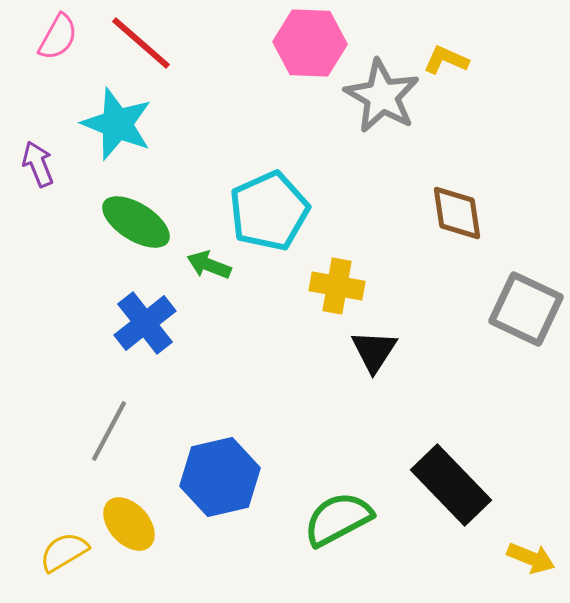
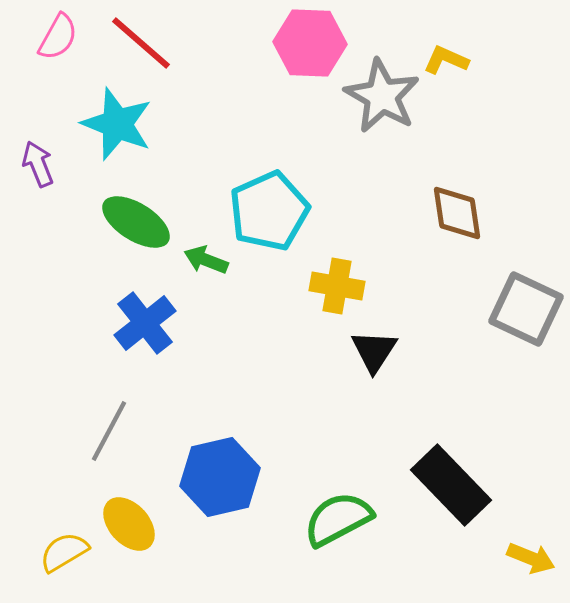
green arrow: moved 3 px left, 5 px up
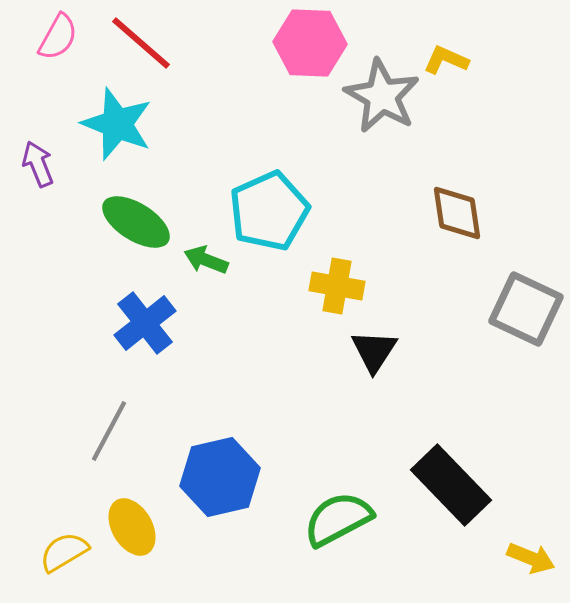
yellow ellipse: moved 3 px right, 3 px down; rotated 12 degrees clockwise
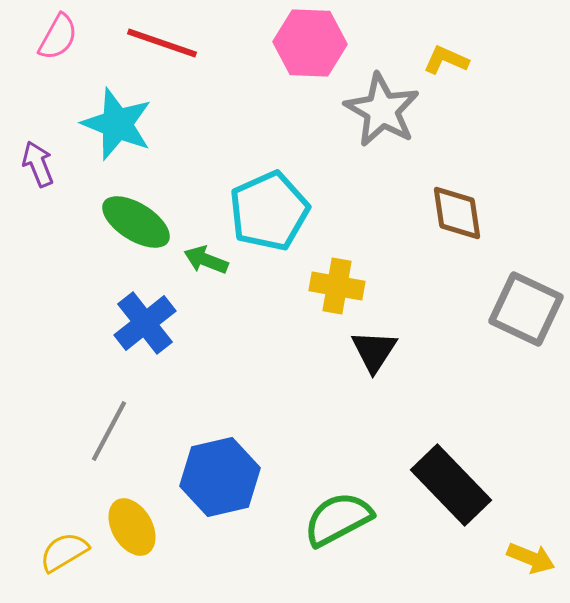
red line: moved 21 px right; rotated 22 degrees counterclockwise
gray star: moved 14 px down
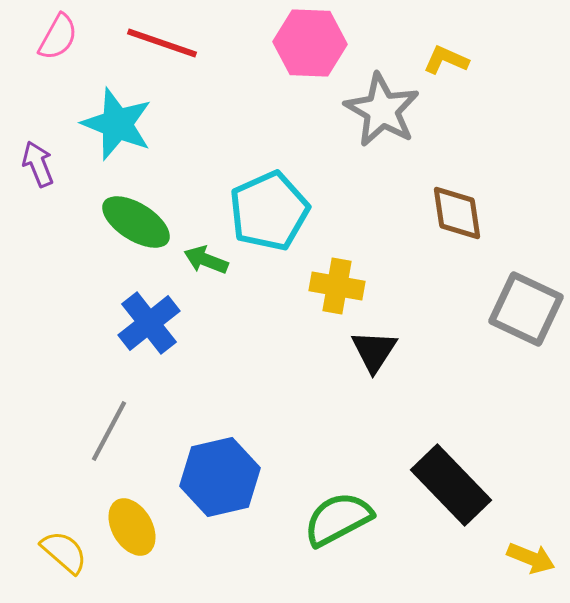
blue cross: moved 4 px right
yellow semicircle: rotated 72 degrees clockwise
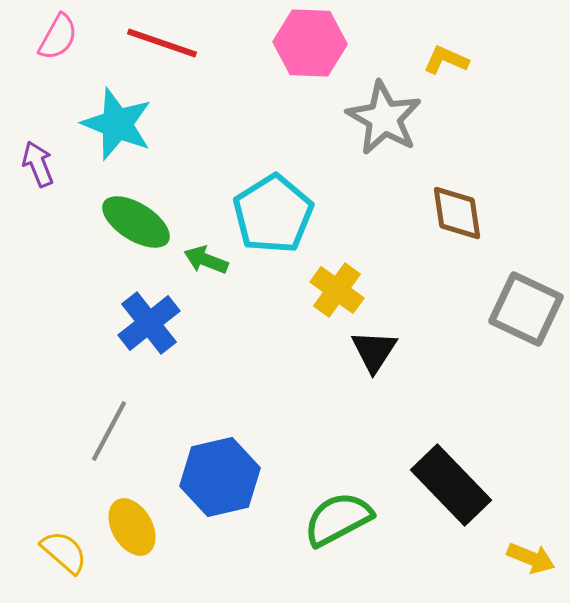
gray star: moved 2 px right, 8 px down
cyan pentagon: moved 4 px right, 3 px down; rotated 8 degrees counterclockwise
yellow cross: moved 4 px down; rotated 26 degrees clockwise
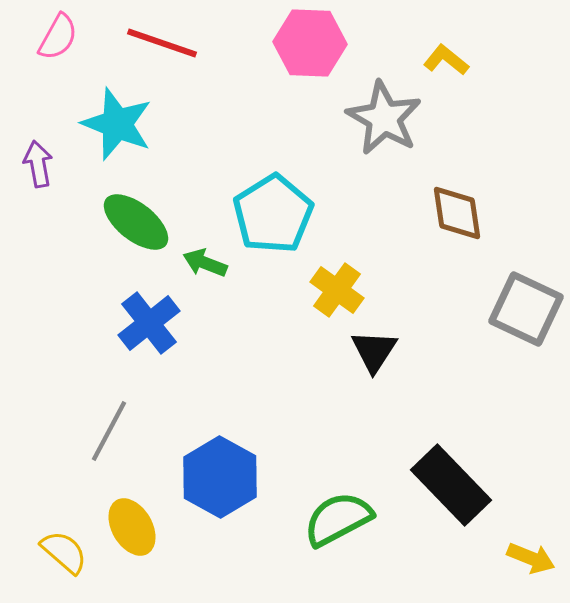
yellow L-shape: rotated 15 degrees clockwise
purple arrow: rotated 12 degrees clockwise
green ellipse: rotated 6 degrees clockwise
green arrow: moved 1 px left, 3 px down
blue hexagon: rotated 18 degrees counterclockwise
